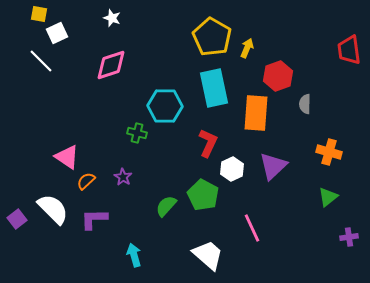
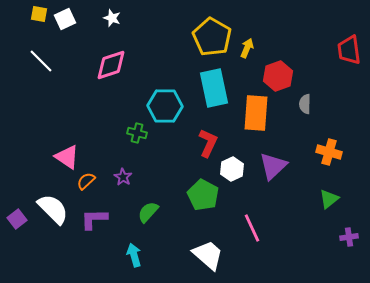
white square: moved 8 px right, 14 px up
green triangle: moved 1 px right, 2 px down
green semicircle: moved 18 px left, 6 px down
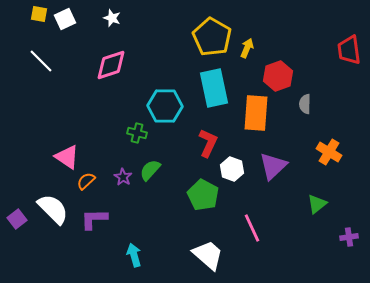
orange cross: rotated 15 degrees clockwise
white hexagon: rotated 15 degrees counterclockwise
green triangle: moved 12 px left, 5 px down
green semicircle: moved 2 px right, 42 px up
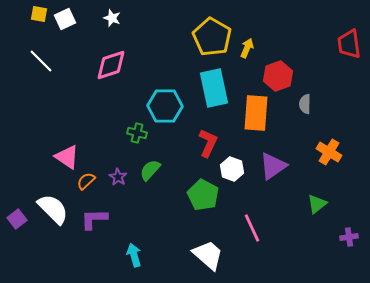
red trapezoid: moved 6 px up
purple triangle: rotated 8 degrees clockwise
purple star: moved 5 px left
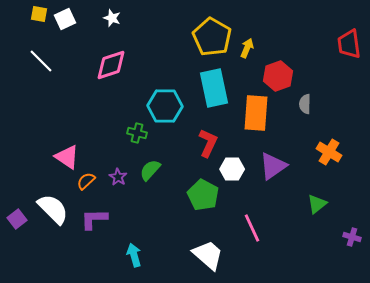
white hexagon: rotated 20 degrees counterclockwise
purple cross: moved 3 px right; rotated 24 degrees clockwise
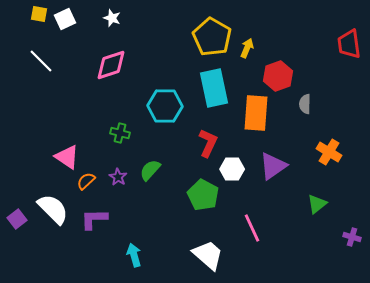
green cross: moved 17 px left
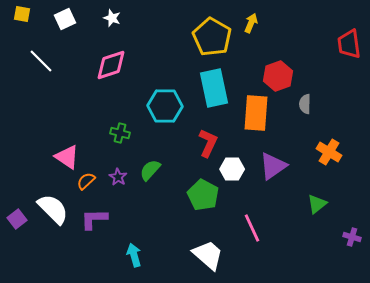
yellow square: moved 17 px left
yellow arrow: moved 4 px right, 25 px up
